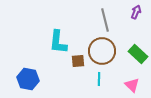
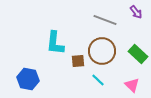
purple arrow: rotated 120 degrees clockwise
gray line: rotated 55 degrees counterclockwise
cyan L-shape: moved 3 px left, 1 px down
cyan line: moved 1 px left, 1 px down; rotated 48 degrees counterclockwise
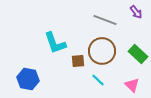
cyan L-shape: rotated 25 degrees counterclockwise
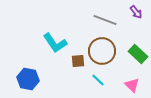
cyan L-shape: rotated 15 degrees counterclockwise
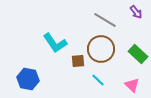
gray line: rotated 10 degrees clockwise
brown circle: moved 1 px left, 2 px up
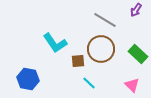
purple arrow: moved 2 px up; rotated 72 degrees clockwise
cyan line: moved 9 px left, 3 px down
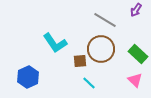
brown square: moved 2 px right
blue hexagon: moved 2 px up; rotated 25 degrees clockwise
pink triangle: moved 3 px right, 5 px up
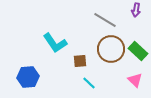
purple arrow: rotated 24 degrees counterclockwise
brown circle: moved 10 px right
green rectangle: moved 3 px up
blue hexagon: rotated 20 degrees clockwise
